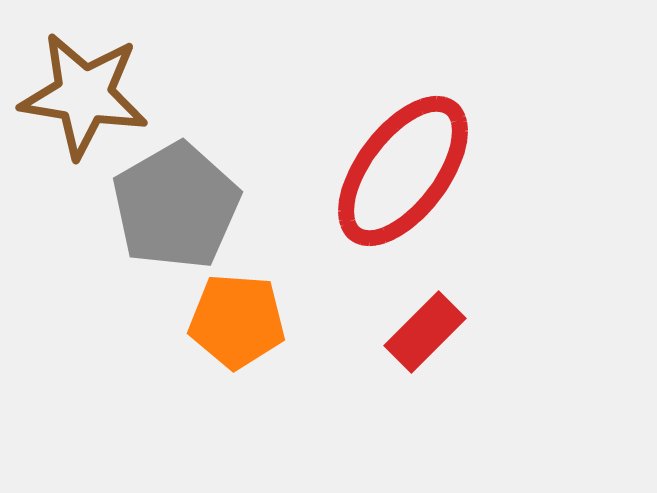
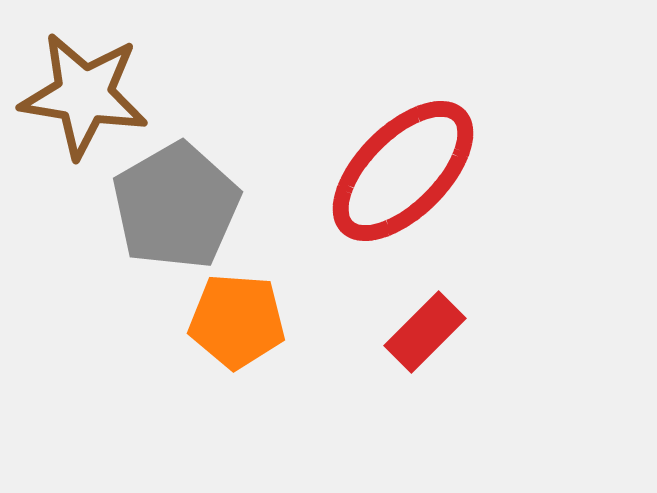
red ellipse: rotated 8 degrees clockwise
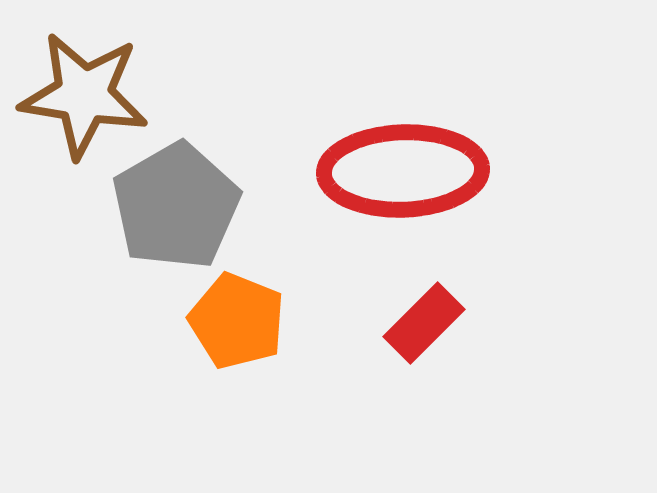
red ellipse: rotated 43 degrees clockwise
orange pentagon: rotated 18 degrees clockwise
red rectangle: moved 1 px left, 9 px up
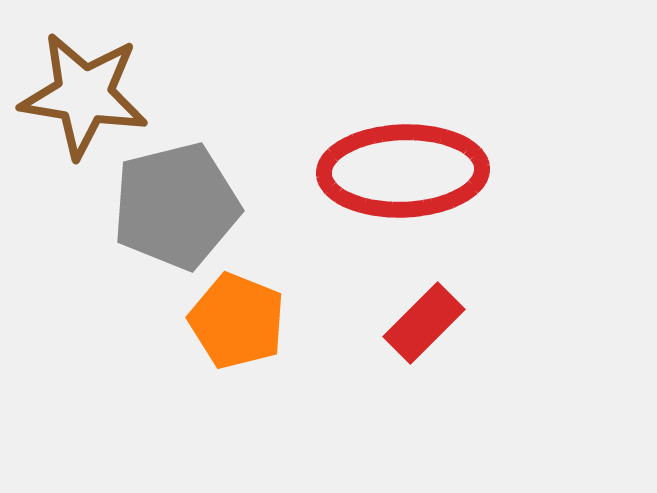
gray pentagon: rotated 16 degrees clockwise
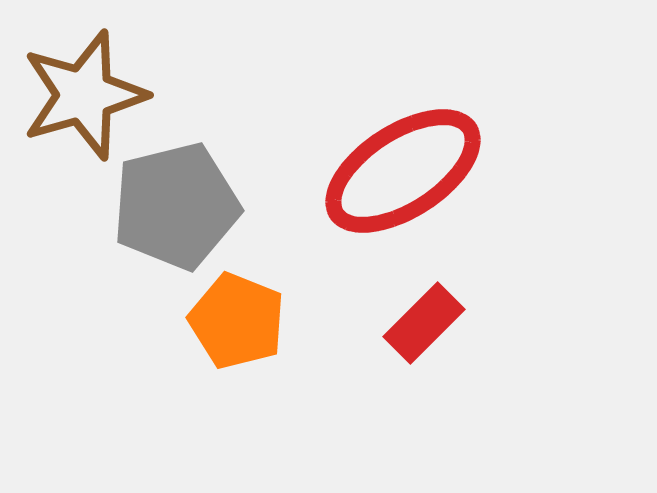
brown star: rotated 25 degrees counterclockwise
red ellipse: rotated 31 degrees counterclockwise
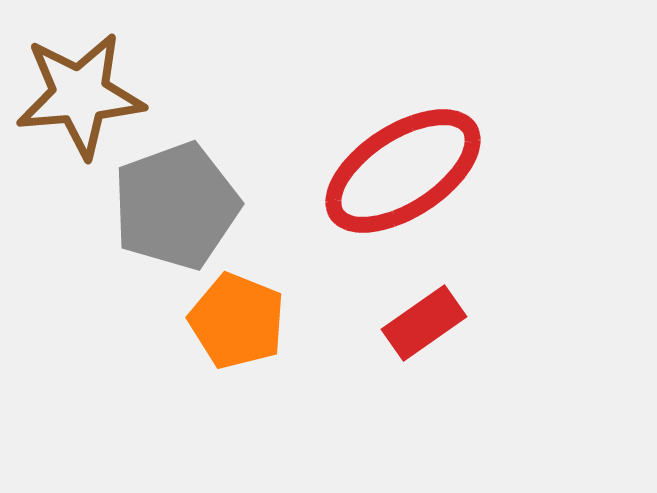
brown star: moved 4 px left; rotated 11 degrees clockwise
gray pentagon: rotated 6 degrees counterclockwise
red rectangle: rotated 10 degrees clockwise
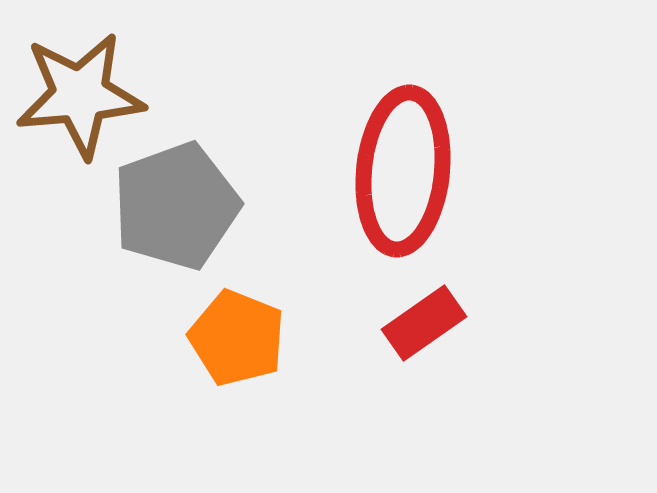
red ellipse: rotated 51 degrees counterclockwise
orange pentagon: moved 17 px down
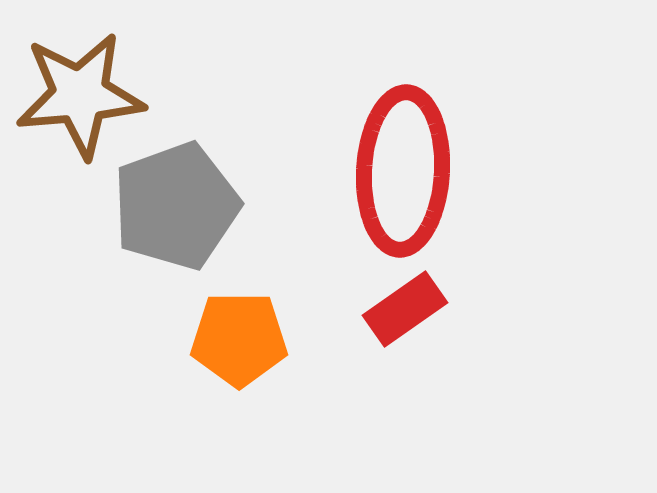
red ellipse: rotated 3 degrees counterclockwise
red rectangle: moved 19 px left, 14 px up
orange pentagon: moved 2 px right, 1 px down; rotated 22 degrees counterclockwise
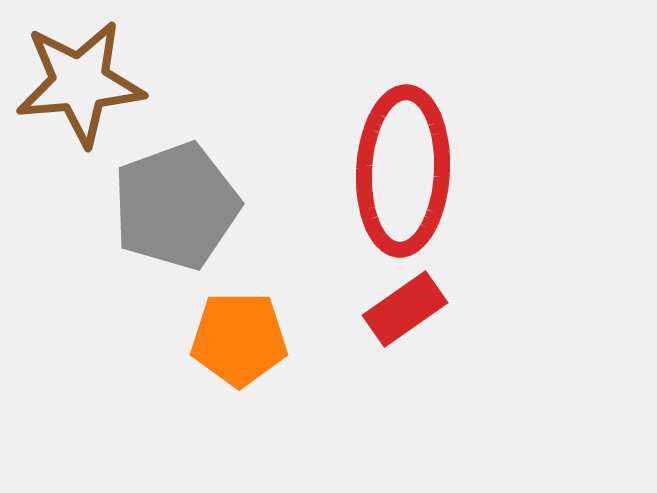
brown star: moved 12 px up
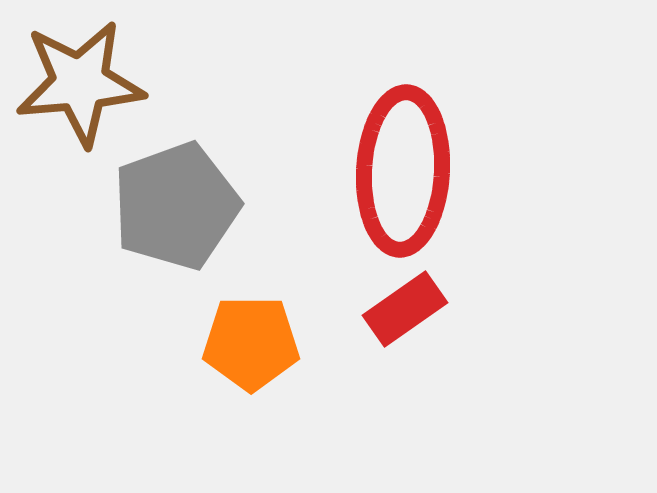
orange pentagon: moved 12 px right, 4 px down
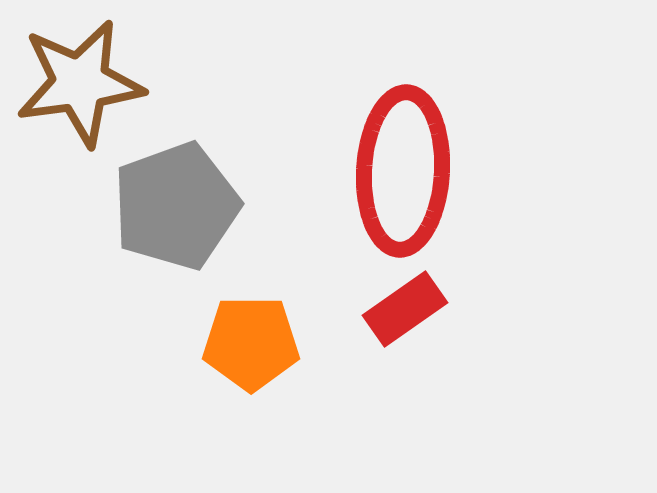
brown star: rotated 3 degrees counterclockwise
